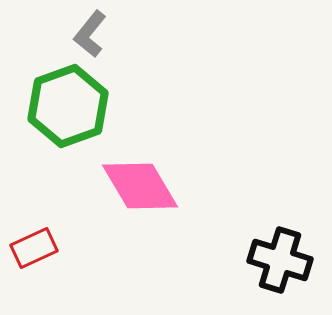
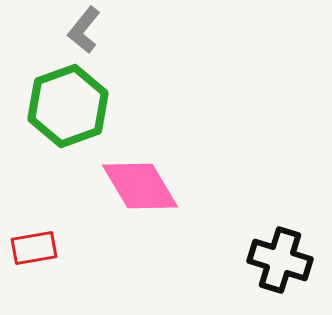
gray L-shape: moved 6 px left, 4 px up
red rectangle: rotated 15 degrees clockwise
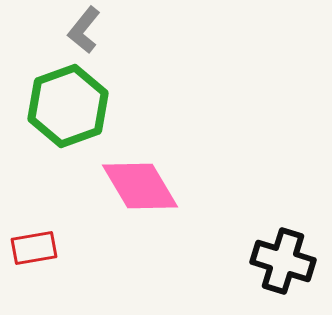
black cross: moved 3 px right, 1 px down
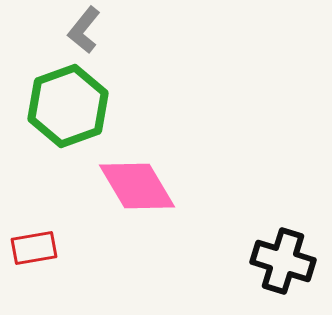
pink diamond: moved 3 px left
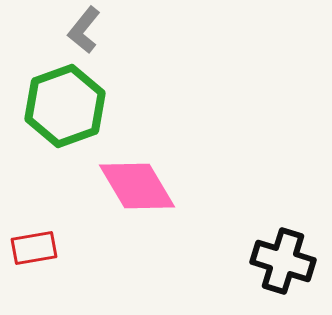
green hexagon: moved 3 px left
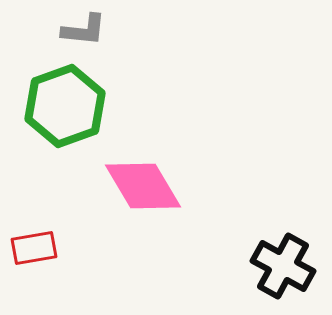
gray L-shape: rotated 123 degrees counterclockwise
pink diamond: moved 6 px right
black cross: moved 5 px down; rotated 12 degrees clockwise
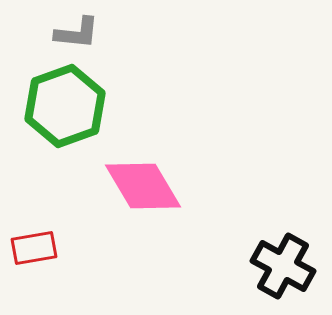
gray L-shape: moved 7 px left, 3 px down
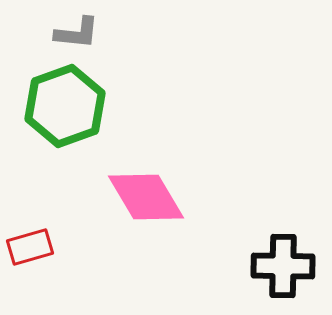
pink diamond: moved 3 px right, 11 px down
red rectangle: moved 4 px left, 1 px up; rotated 6 degrees counterclockwise
black cross: rotated 28 degrees counterclockwise
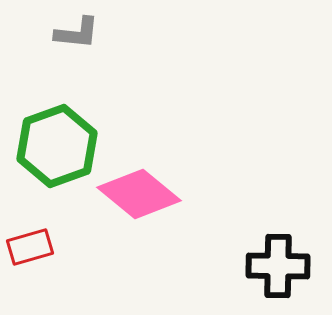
green hexagon: moved 8 px left, 40 px down
pink diamond: moved 7 px left, 3 px up; rotated 20 degrees counterclockwise
black cross: moved 5 px left
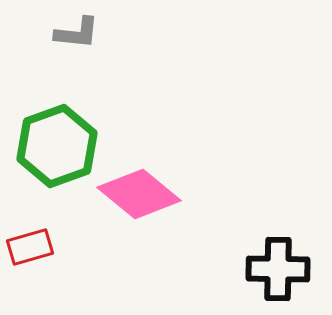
black cross: moved 3 px down
